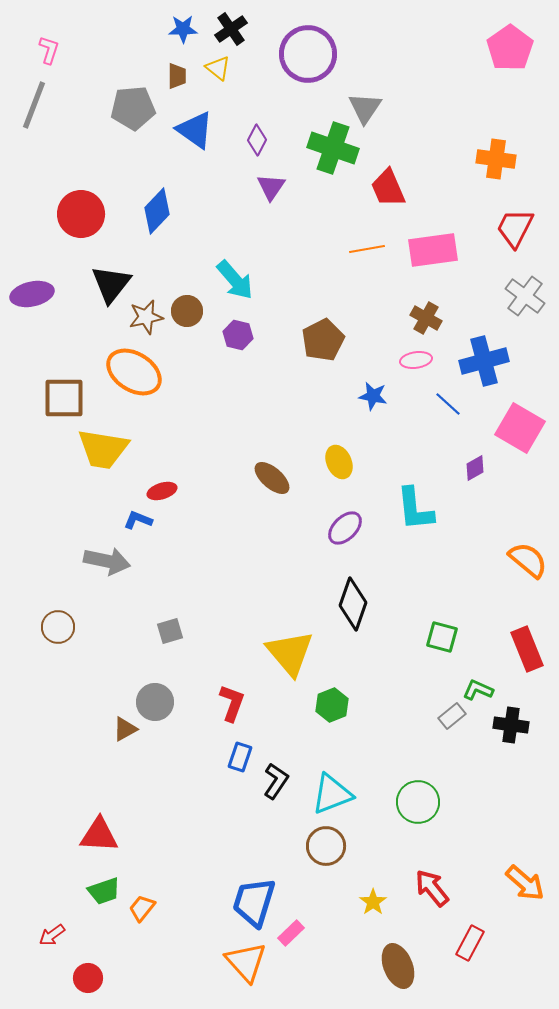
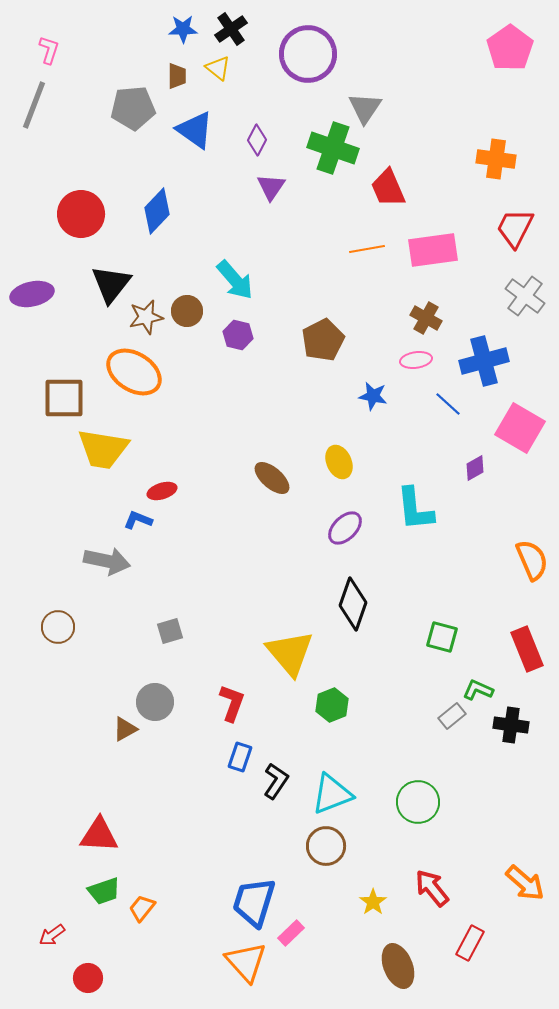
orange semicircle at (528, 560): moved 4 px right; rotated 27 degrees clockwise
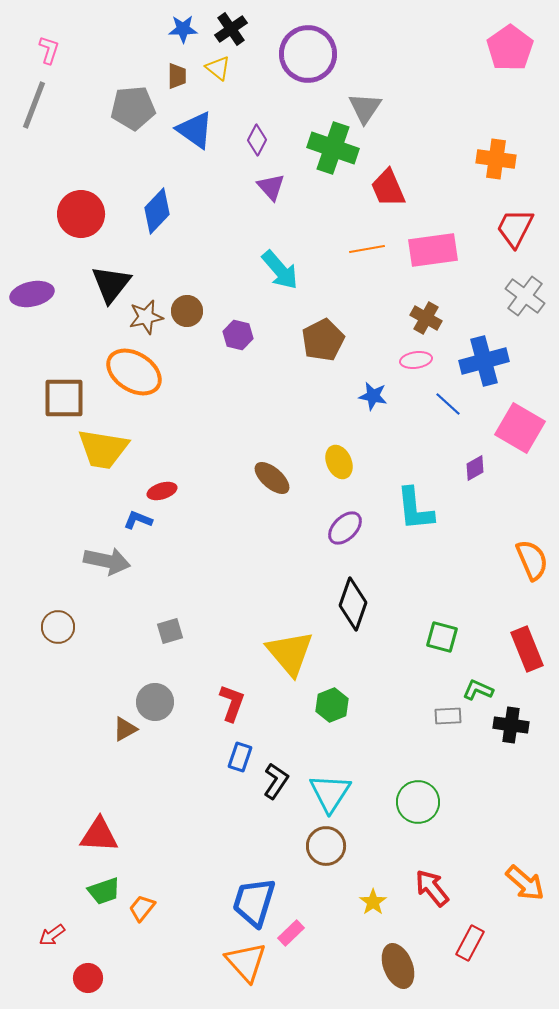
purple triangle at (271, 187): rotated 16 degrees counterclockwise
cyan arrow at (235, 280): moved 45 px right, 10 px up
gray rectangle at (452, 716): moved 4 px left; rotated 36 degrees clockwise
cyan triangle at (332, 794): moved 2 px left, 1 px up; rotated 36 degrees counterclockwise
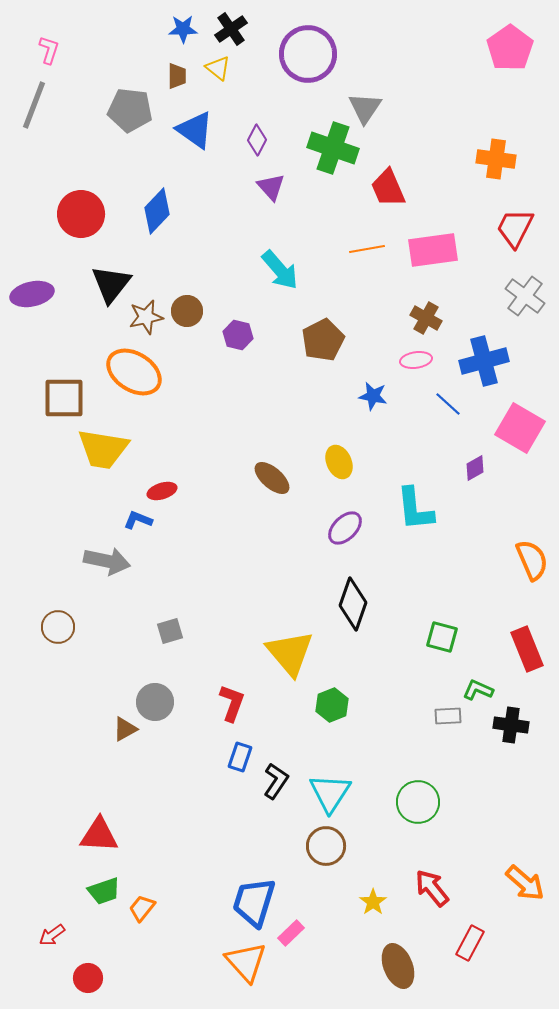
gray pentagon at (133, 108): moved 3 px left, 2 px down; rotated 12 degrees clockwise
